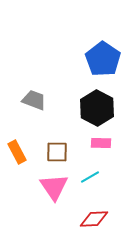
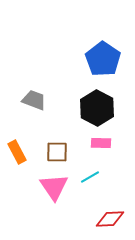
red diamond: moved 16 px right
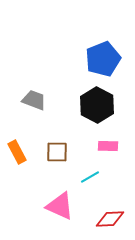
blue pentagon: rotated 16 degrees clockwise
black hexagon: moved 3 px up
pink rectangle: moved 7 px right, 3 px down
pink triangle: moved 6 px right, 19 px down; rotated 32 degrees counterclockwise
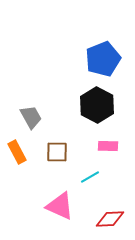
gray trapezoid: moved 3 px left, 17 px down; rotated 40 degrees clockwise
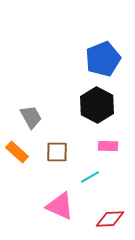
orange rectangle: rotated 20 degrees counterclockwise
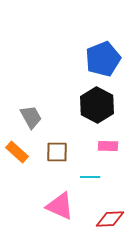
cyan line: rotated 30 degrees clockwise
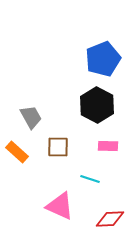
brown square: moved 1 px right, 5 px up
cyan line: moved 2 px down; rotated 18 degrees clockwise
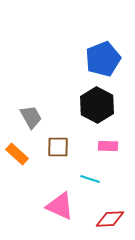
orange rectangle: moved 2 px down
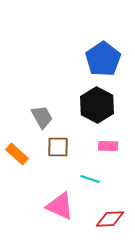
blue pentagon: rotated 12 degrees counterclockwise
gray trapezoid: moved 11 px right
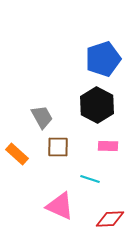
blue pentagon: rotated 16 degrees clockwise
